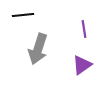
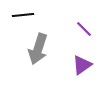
purple line: rotated 36 degrees counterclockwise
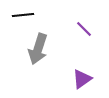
purple triangle: moved 14 px down
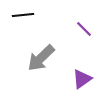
gray arrow: moved 3 px right, 9 px down; rotated 28 degrees clockwise
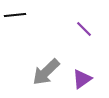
black line: moved 8 px left
gray arrow: moved 5 px right, 14 px down
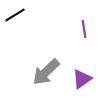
black line: rotated 25 degrees counterclockwise
purple line: rotated 36 degrees clockwise
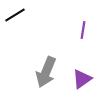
purple line: moved 1 px left, 1 px down; rotated 18 degrees clockwise
gray arrow: rotated 24 degrees counterclockwise
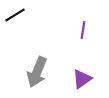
gray arrow: moved 9 px left
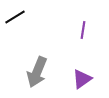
black line: moved 2 px down
